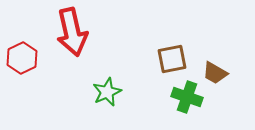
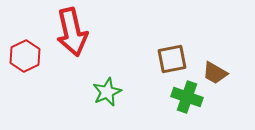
red hexagon: moved 3 px right, 2 px up
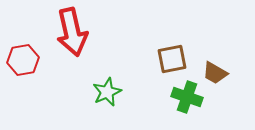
red hexagon: moved 2 px left, 4 px down; rotated 16 degrees clockwise
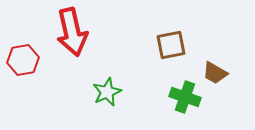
brown square: moved 1 px left, 14 px up
green cross: moved 2 px left
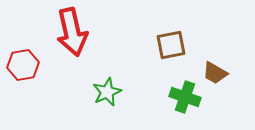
red hexagon: moved 5 px down
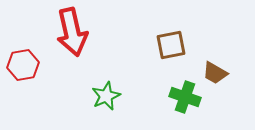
green star: moved 1 px left, 4 px down
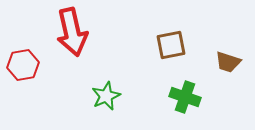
brown trapezoid: moved 13 px right, 11 px up; rotated 12 degrees counterclockwise
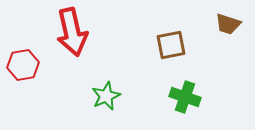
brown trapezoid: moved 38 px up
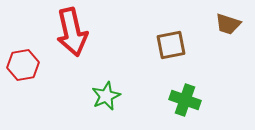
green cross: moved 3 px down
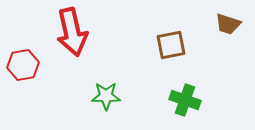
green star: rotated 24 degrees clockwise
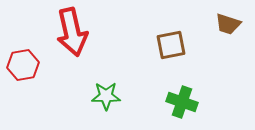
green cross: moved 3 px left, 2 px down
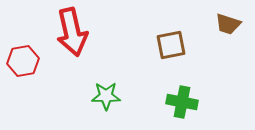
red hexagon: moved 4 px up
green cross: rotated 8 degrees counterclockwise
